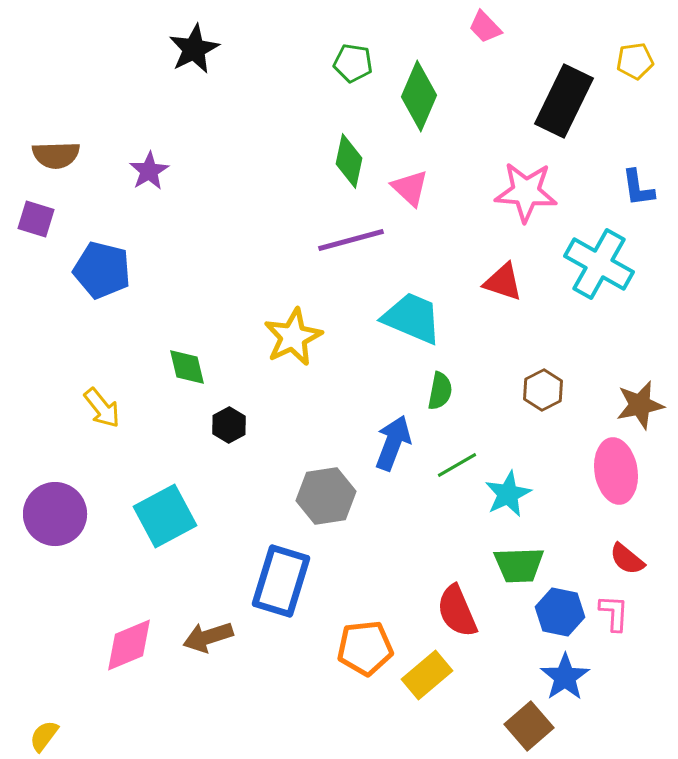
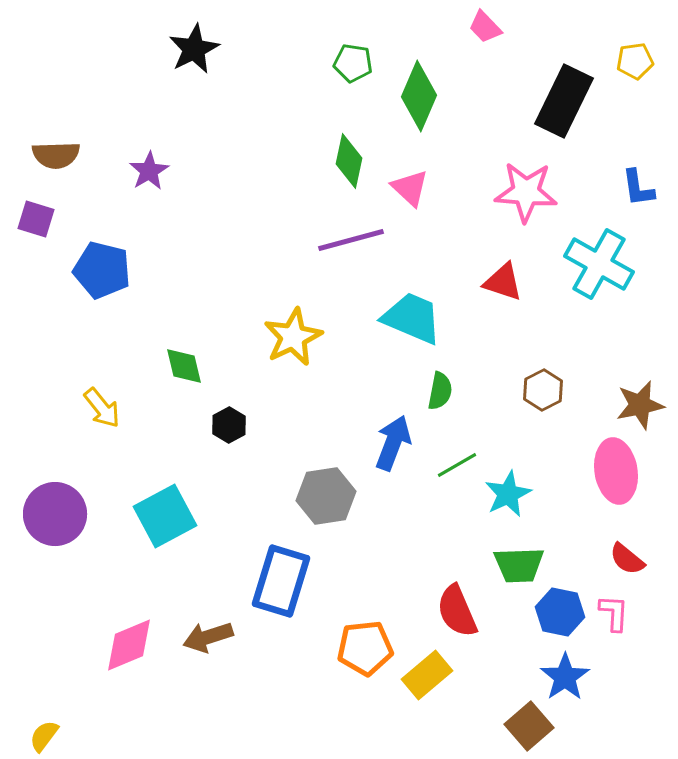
green diamond at (187, 367): moved 3 px left, 1 px up
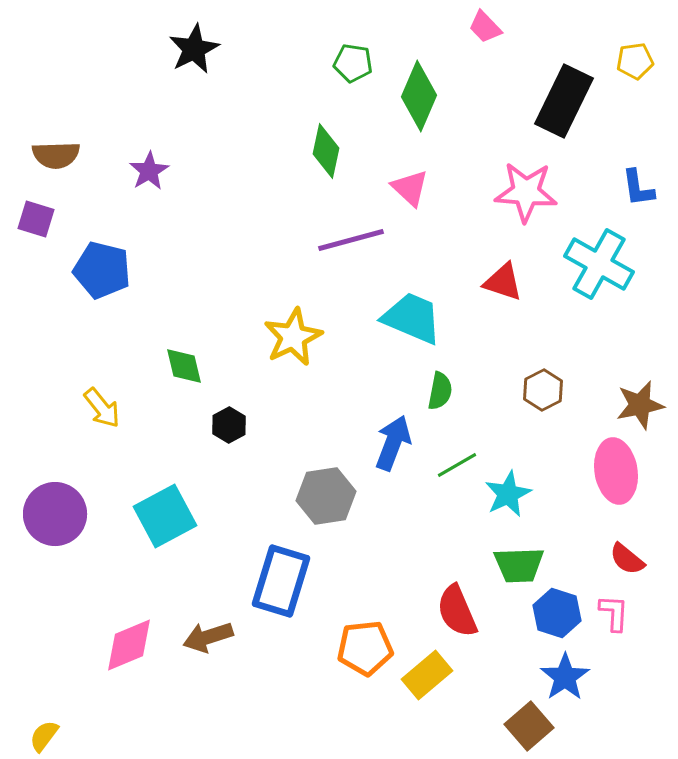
green diamond at (349, 161): moved 23 px left, 10 px up
blue hexagon at (560, 612): moved 3 px left, 1 px down; rotated 6 degrees clockwise
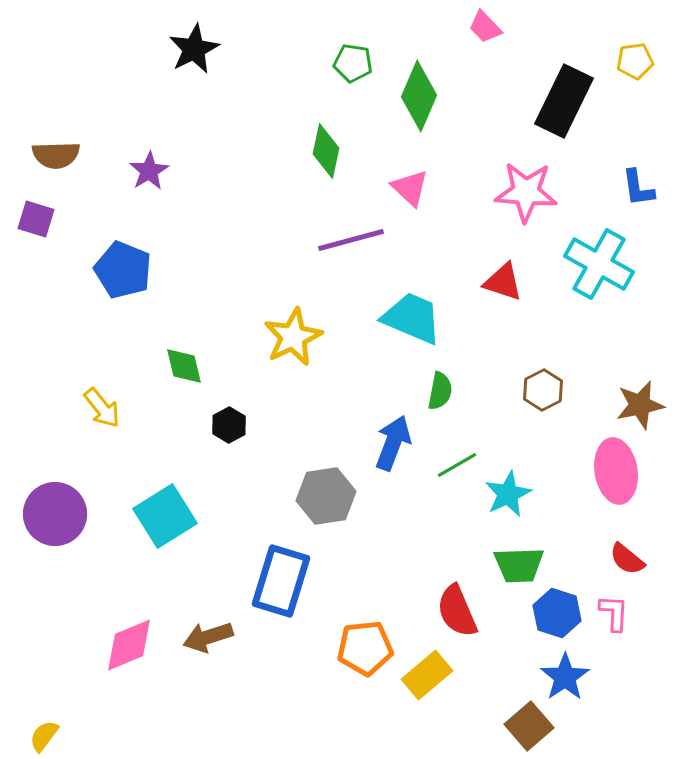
blue pentagon at (102, 270): moved 21 px right; rotated 8 degrees clockwise
cyan square at (165, 516): rotated 4 degrees counterclockwise
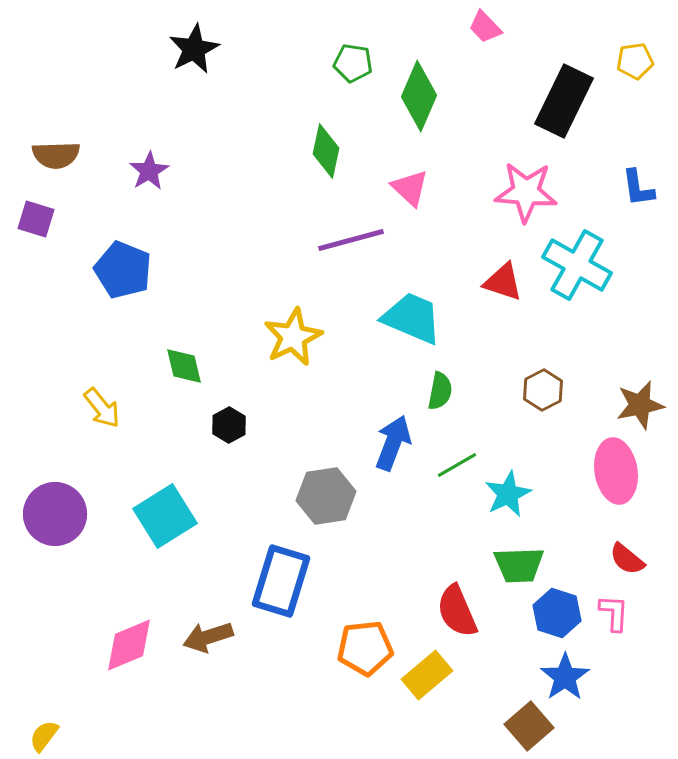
cyan cross at (599, 264): moved 22 px left, 1 px down
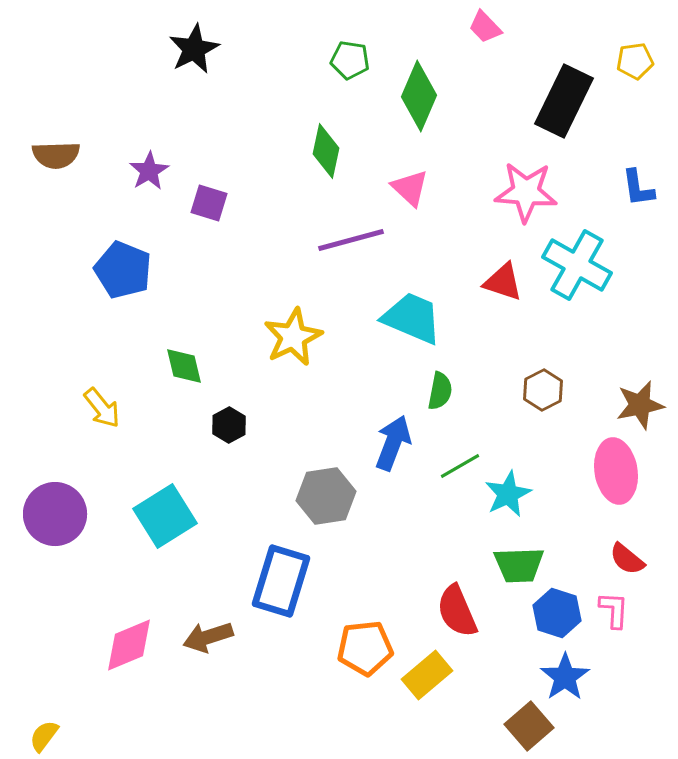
green pentagon at (353, 63): moved 3 px left, 3 px up
purple square at (36, 219): moved 173 px right, 16 px up
green line at (457, 465): moved 3 px right, 1 px down
pink L-shape at (614, 613): moved 3 px up
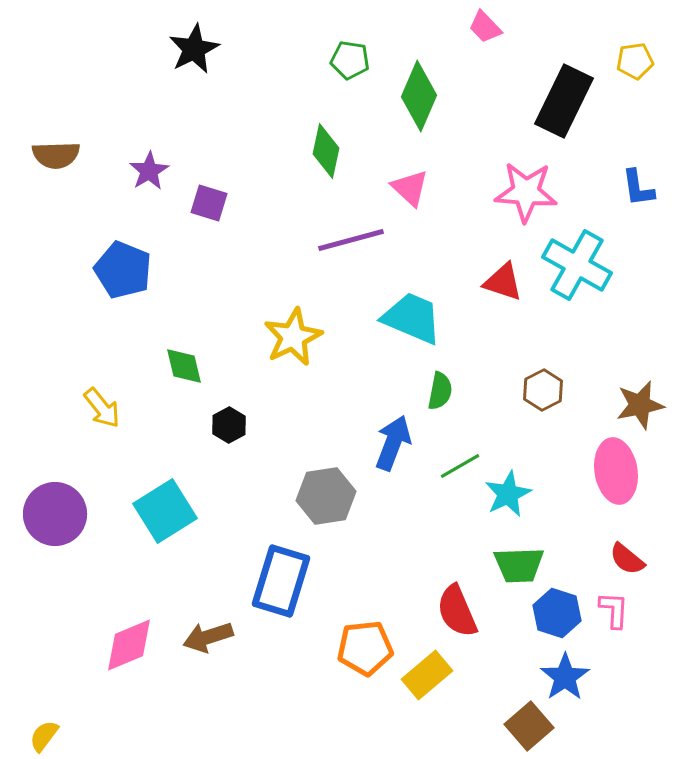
cyan square at (165, 516): moved 5 px up
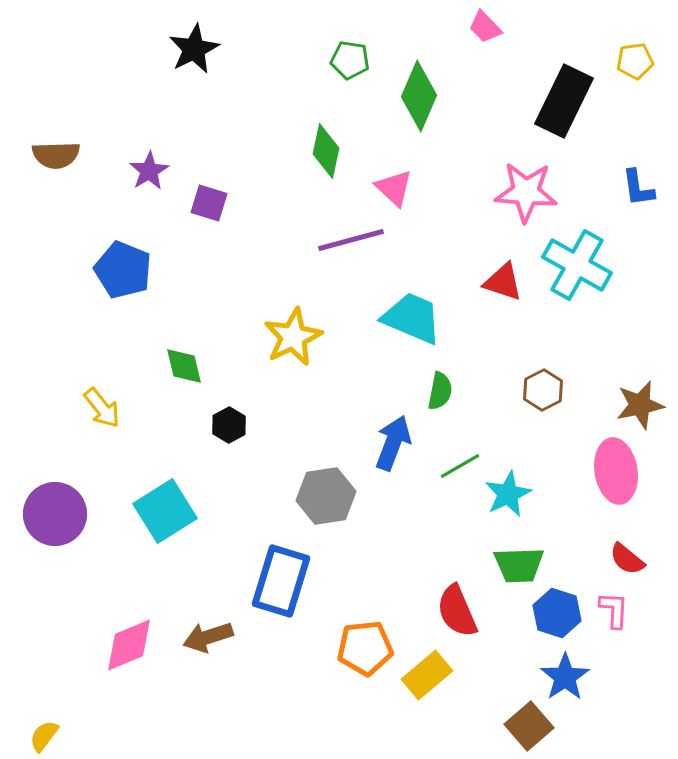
pink triangle at (410, 188): moved 16 px left
